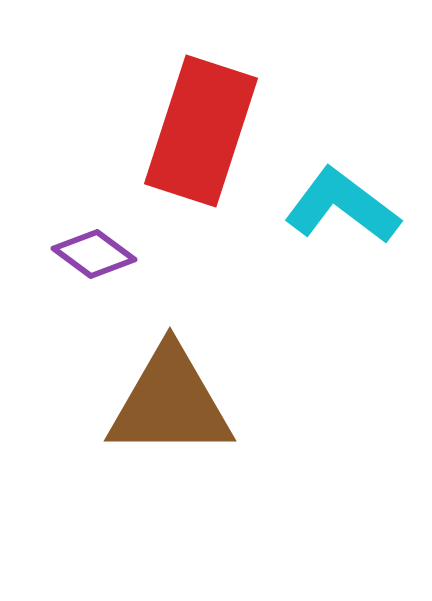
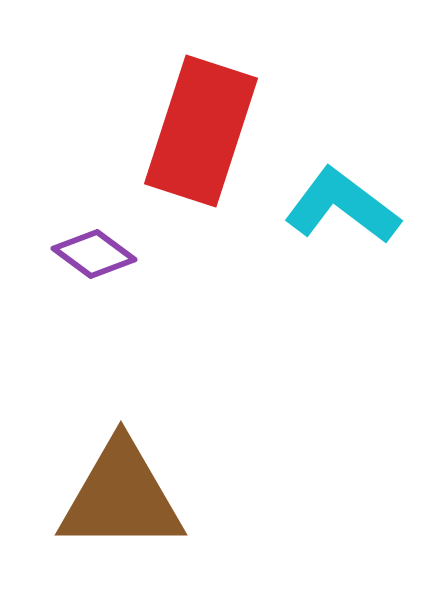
brown triangle: moved 49 px left, 94 px down
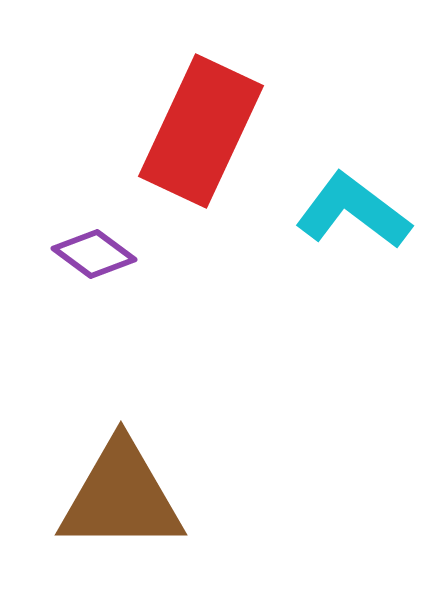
red rectangle: rotated 7 degrees clockwise
cyan L-shape: moved 11 px right, 5 px down
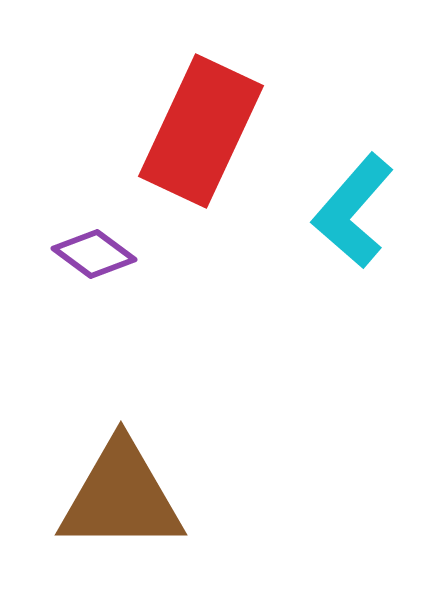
cyan L-shape: rotated 86 degrees counterclockwise
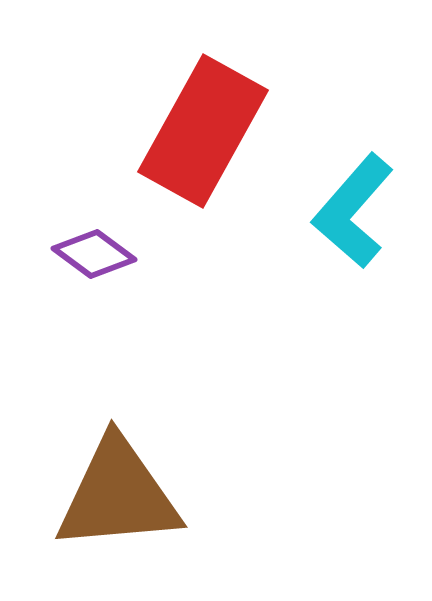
red rectangle: moved 2 px right; rotated 4 degrees clockwise
brown triangle: moved 3 px left, 2 px up; rotated 5 degrees counterclockwise
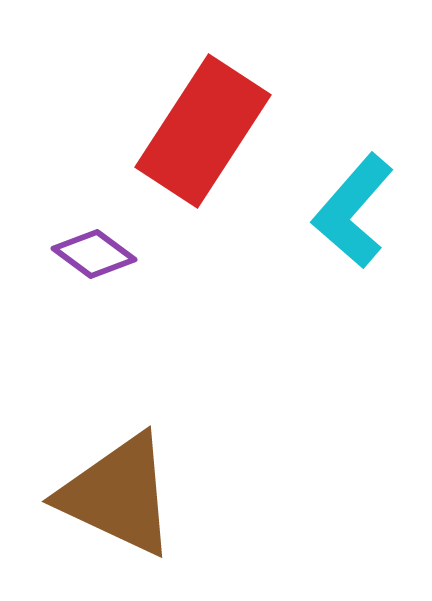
red rectangle: rotated 4 degrees clockwise
brown triangle: rotated 30 degrees clockwise
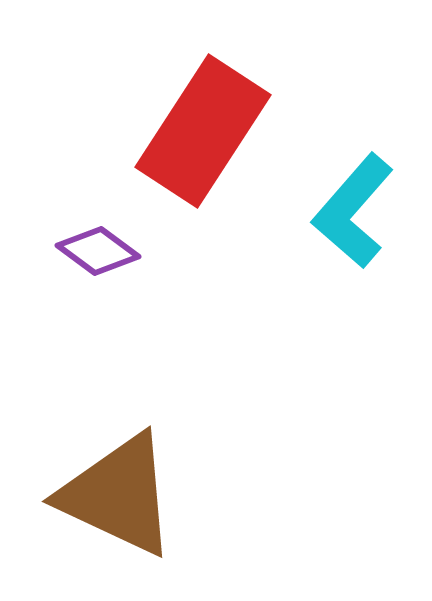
purple diamond: moved 4 px right, 3 px up
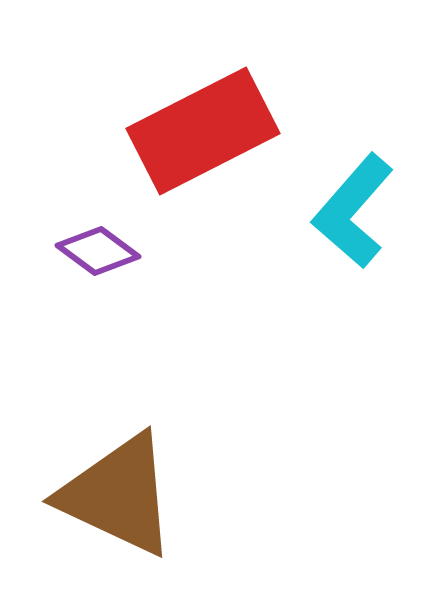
red rectangle: rotated 30 degrees clockwise
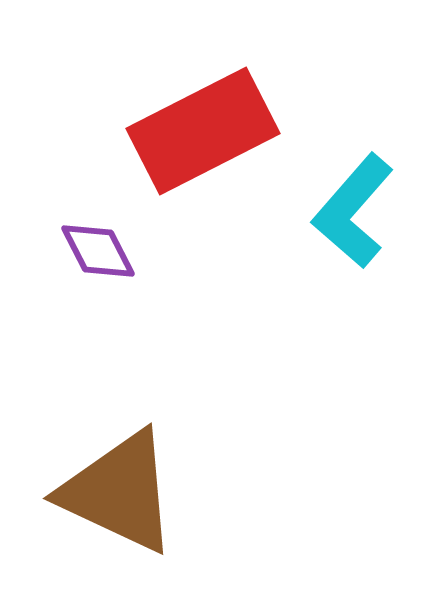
purple diamond: rotated 26 degrees clockwise
brown triangle: moved 1 px right, 3 px up
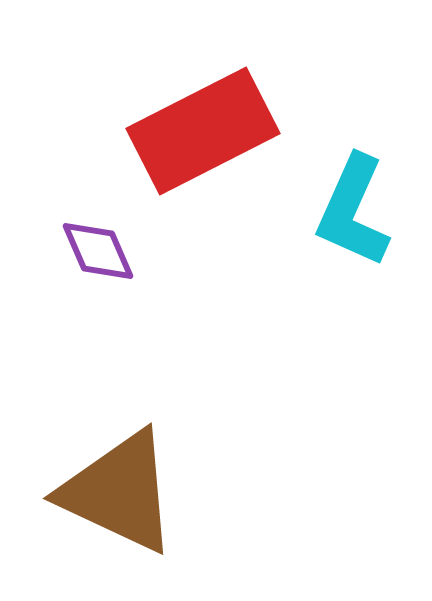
cyan L-shape: rotated 17 degrees counterclockwise
purple diamond: rotated 4 degrees clockwise
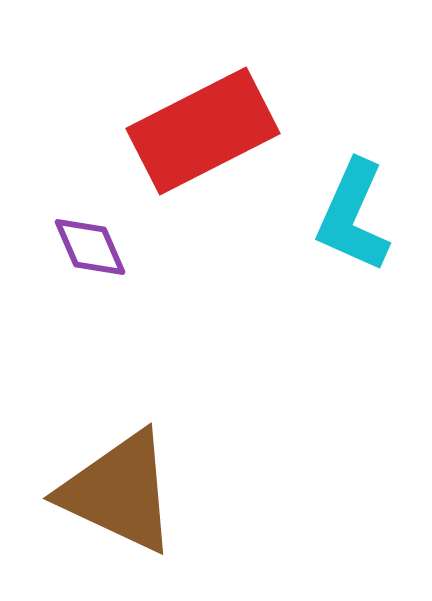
cyan L-shape: moved 5 px down
purple diamond: moved 8 px left, 4 px up
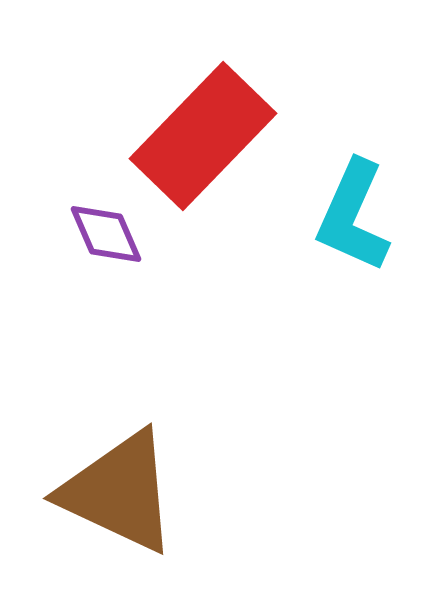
red rectangle: moved 5 px down; rotated 19 degrees counterclockwise
purple diamond: moved 16 px right, 13 px up
